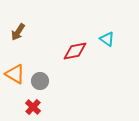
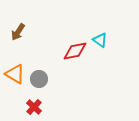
cyan triangle: moved 7 px left, 1 px down
gray circle: moved 1 px left, 2 px up
red cross: moved 1 px right
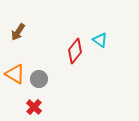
red diamond: rotated 40 degrees counterclockwise
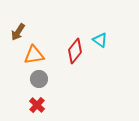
orange triangle: moved 19 px right, 19 px up; rotated 40 degrees counterclockwise
red cross: moved 3 px right, 2 px up
